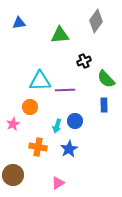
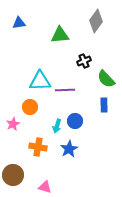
pink triangle: moved 13 px left, 4 px down; rotated 48 degrees clockwise
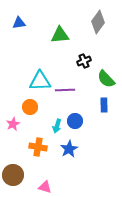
gray diamond: moved 2 px right, 1 px down
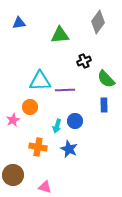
pink star: moved 4 px up
blue star: rotated 18 degrees counterclockwise
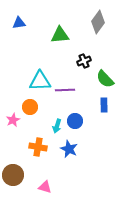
green semicircle: moved 1 px left
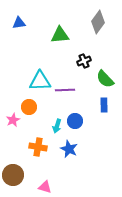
orange circle: moved 1 px left
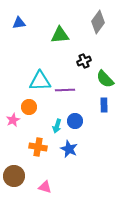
brown circle: moved 1 px right, 1 px down
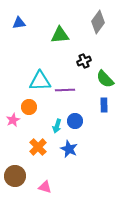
orange cross: rotated 36 degrees clockwise
brown circle: moved 1 px right
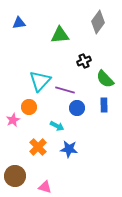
cyan triangle: rotated 45 degrees counterclockwise
purple line: rotated 18 degrees clockwise
blue circle: moved 2 px right, 13 px up
cyan arrow: rotated 80 degrees counterclockwise
blue star: rotated 18 degrees counterclockwise
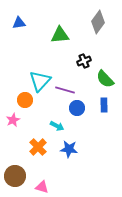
orange circle: moved 4 px left, 7 px up
pink triangle: moved 3 px left
